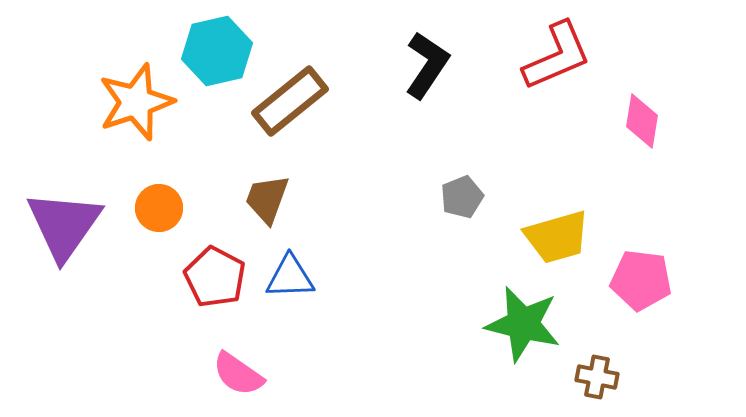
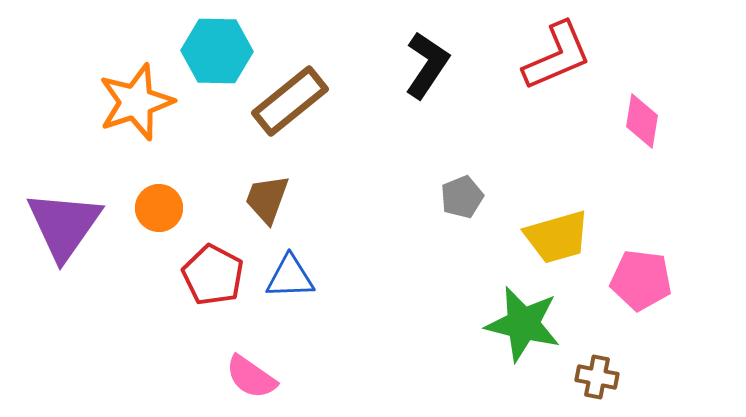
cyan hexagon: rotated 14 degrees clockwise
red pentagon: moved 2 px left, 2 px up
pink semicircle: moved 13 px right, 3 px down
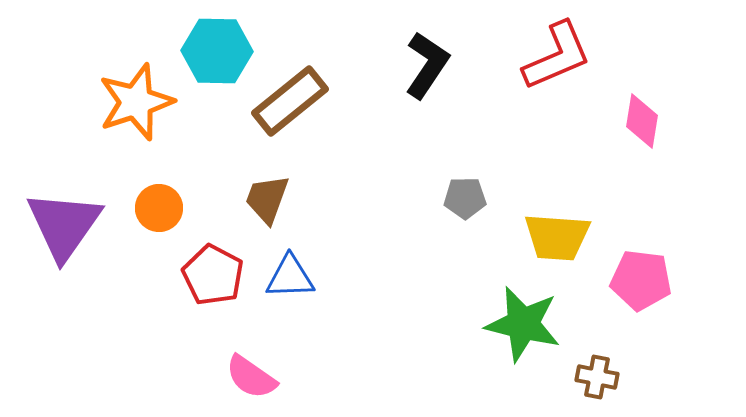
gray pentagon: moved 3 px right, 1 px down; rotated 21 degrees clockwise
yellow trapezoid: rotated 20 degrees clockwise
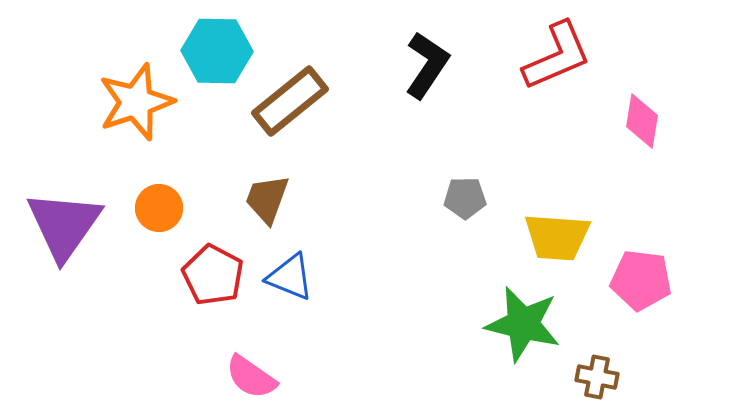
blue triangle: rotated 24 degrees clockwise
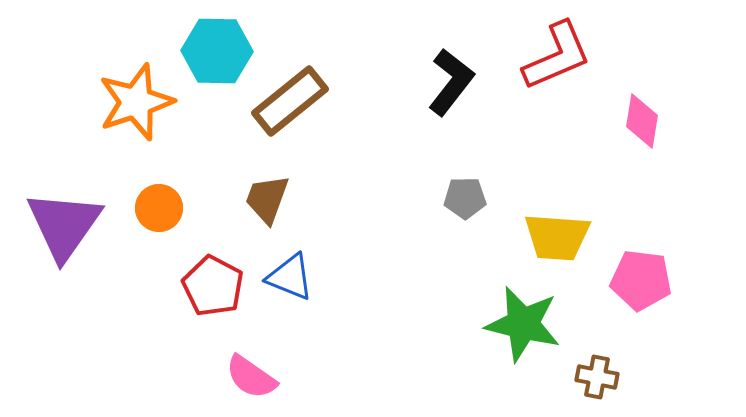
black L-shape: moved 24 px right, 17 px down; rotated 4 degrees clockwise
red pentagon: moved 11 px down
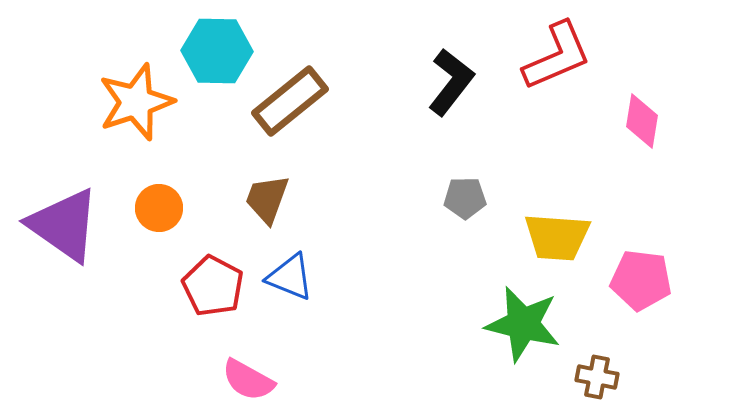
purple triangle: rotated 30 degrees counterclockwise
pink semicircle: moved 3 px left, 3 px down; rotated 6 degrees counterclockwise
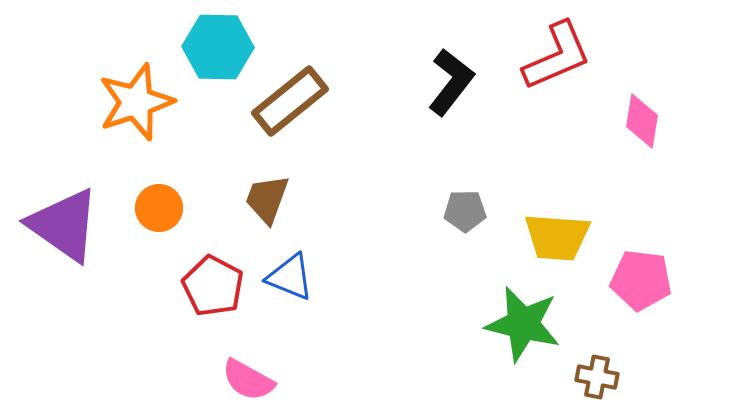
cyan hexagon: moved 1 px right, 4 px up
gray pentagon: moved 13 px down
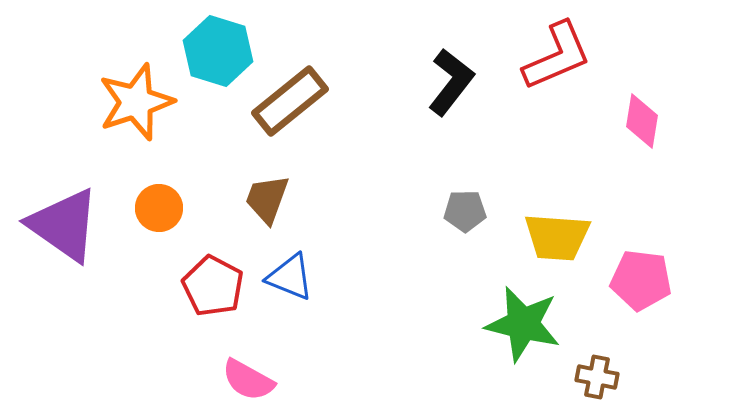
cyan hexagon: moved 4 px down; rotated 16 degrees clockwise
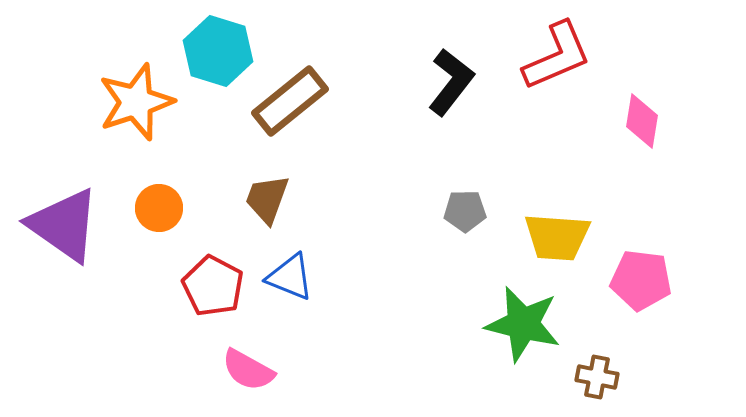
pink semicircle: moved 10 px up
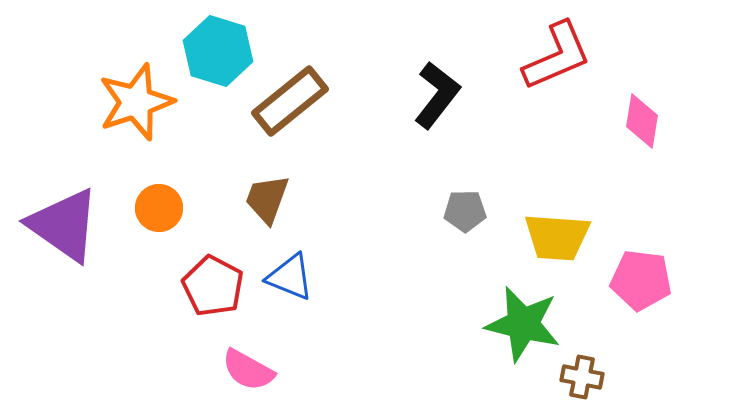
black L-shape: moved 14 px left, 13 px down
brown cross: moved 15 px left
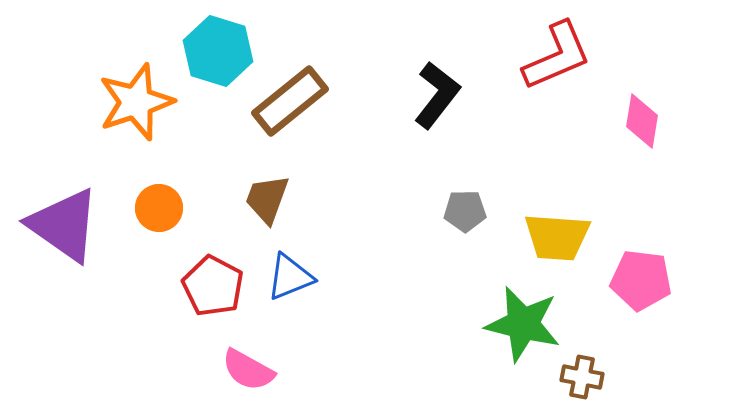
blue triangle: rotated 44 degrees counterclockwise
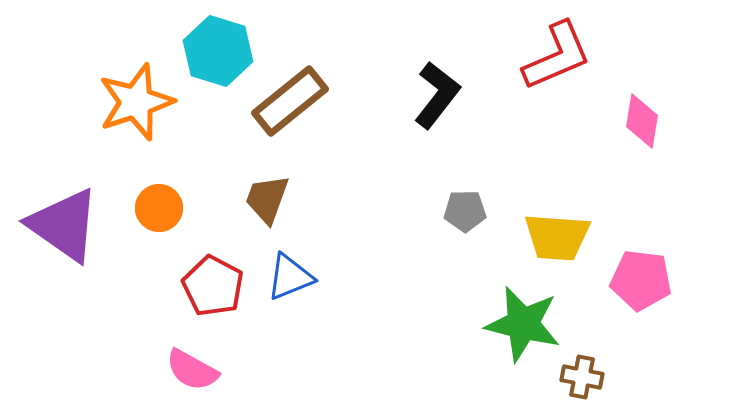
pink semicircle: moved 56 px left
